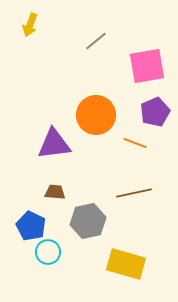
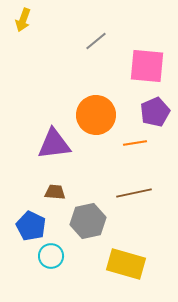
yellow arrow: moved 7 px left, 5 px up
pink square: rotated 15 degrees clockwise
orange line: rotated 30 degrees counterclockwise
cyan circle: moved 3 px right, 4 px down
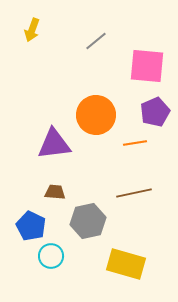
yellow arrow: moved 9 px right, 10 px down
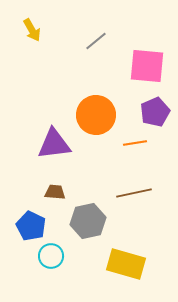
yellow arrow: rotated 50 degrees counterclockwise
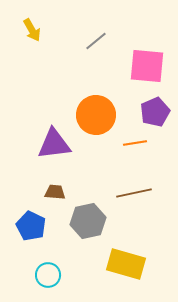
cyan circle: moved 3 px left, 19 px down
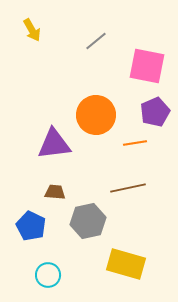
pink square: rotated 6 degrees clockwise
brown line: moved 6 px left, 5 px up
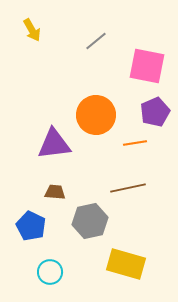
gray hexagon: moved 2 px right
cyan circle: moved 2 px right, 3 px up
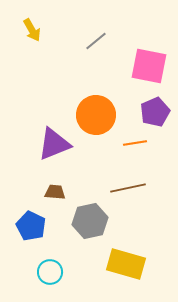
pink square: moved 2 px right
purple triangle: rotated 15 degrees counterclockwise
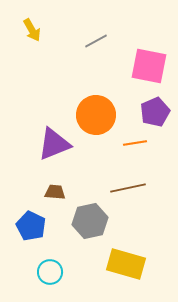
gray line: rotated 10 degrees clockwise
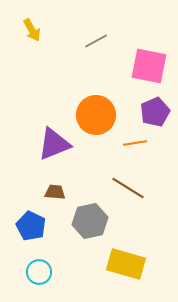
brown line: rotated 44 degrees clockwise
cyan circle: moved 11 px left
